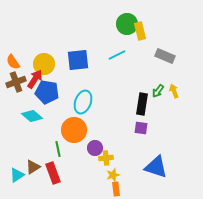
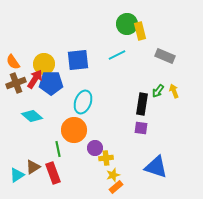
brown cross: moved 1 px down
blue pentagon: moved 4 px right, 9 px up; rotated 10 degrees counterclockwise
orange rectangle: moved 2 px up; rotated 56 degrees clockwise
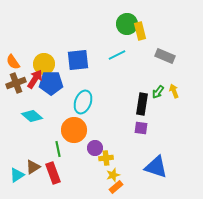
green arrow: moved 1 px down
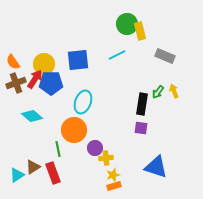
orange rectangle: moved 2 px left, 1 px up; rotated 24 degrees clockwise
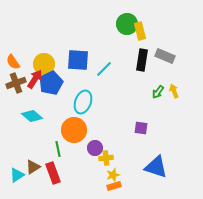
cyan line: moved 13 px left, 14 px down; rotated 18 degrees counterclockwise
blue square: rotated 10 degrees clockwise
blue pentagon: rotated 25 degrees counterclockwise
black rectangle: moved 44 px up
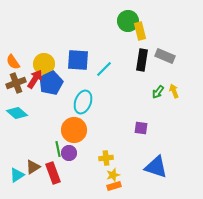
green circle: moved 1 px right, 3 px up
cyan diamond: moved 15 px left, 3 px up
purple circle: moved 26 px left, 5 px down
